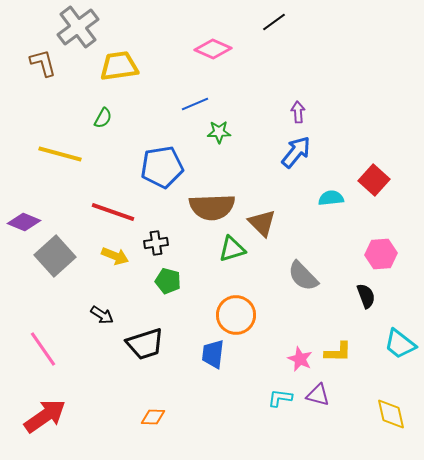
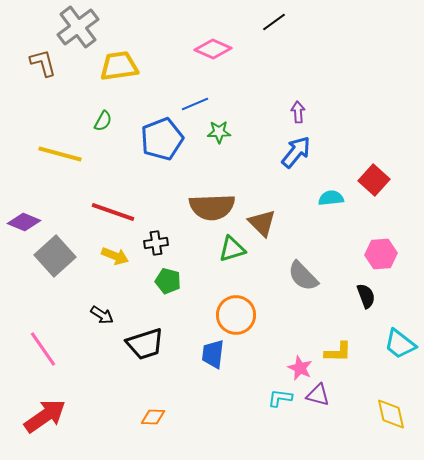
green semicircle: moved 3 px down
blue pentagon: moved 28 px up; rotated 12 degrees counterclockwise
pink star: moved 9 px down
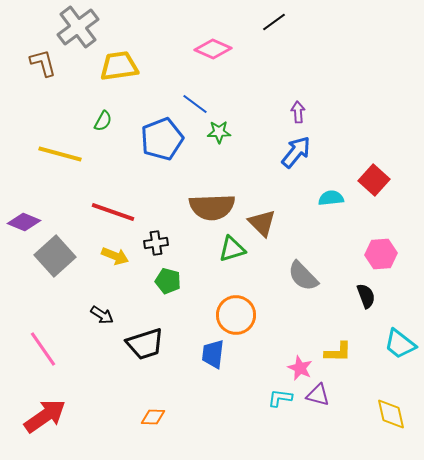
blue line: rotated 60 degrees clockwise
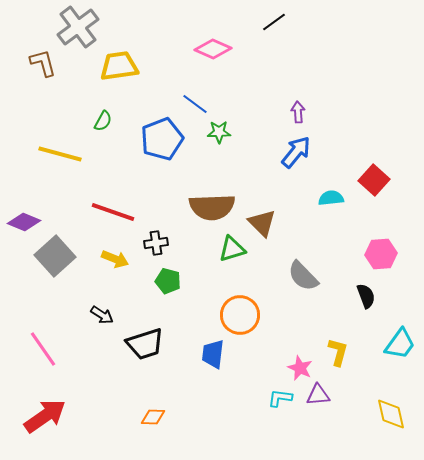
yellow arrow: moved 3 px down
orange circle: moved 4 px right
cyan trapezoid: rotated 92 degrees counterclockwise
yellow L-shape: rotated 76 degrees counterclockwise
purple triangle: rotated 20 degrees counterclockwise
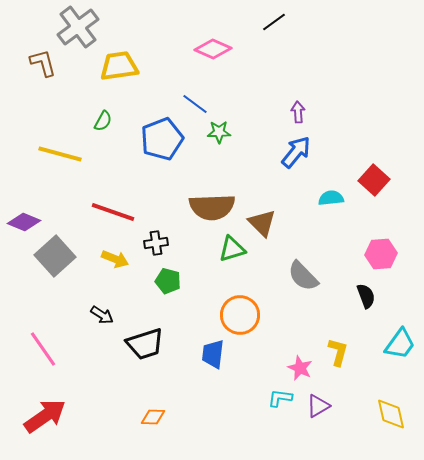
purple triangle: moved 11 px down; rotated 25 degrees counterclockwise
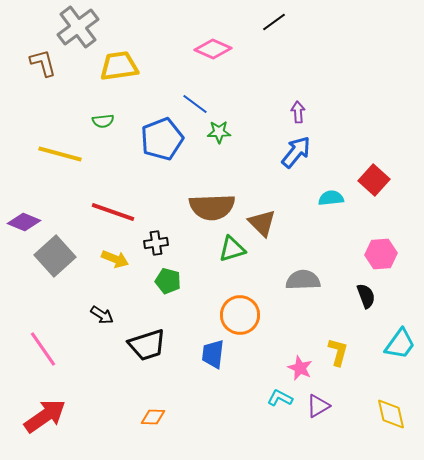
green semicircle: rotated 55 degrees clockwise
gray semicircle: moved 4 px down; rotated 132 degrees clockwise
black trapezoid: moved 2 px right, 1 px down
cyan L-shape: rotated 20 degrees clockwise
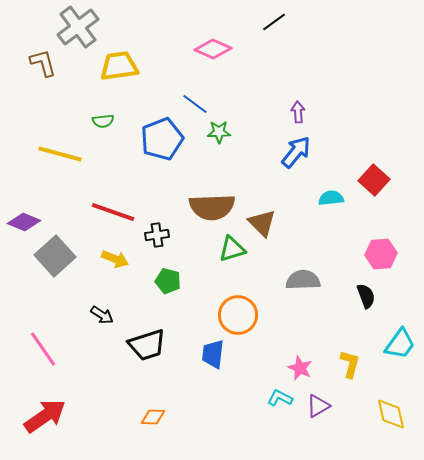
black cross: moved 1 px right, 8 px up
orange circle: moved 2 px left
yellow L-shape: moved 12 px right, 12 px down
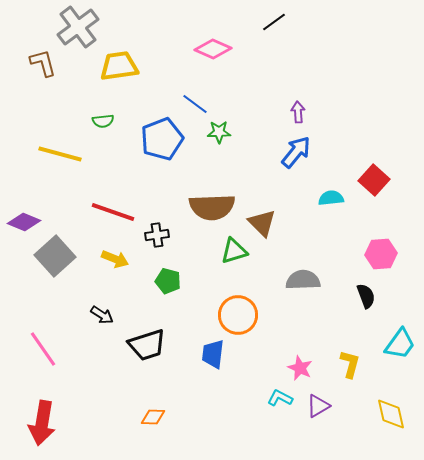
green triangle: moved 2 px right, 2 px down
red arrow: moved 3 px left, 7 px down; rotated 135 degrees clockwise
